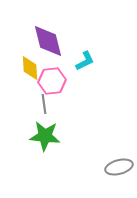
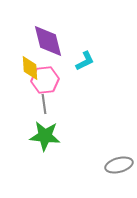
pink hexagon: moved 7 px left, 1 px up
gray ellipse: moved 2 px up
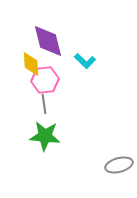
cyan L-shape: rotated 70 degrees clockwise
yellow diamond: moved 1 px right, 4 px up
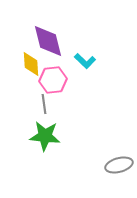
pink hexagon: moved 8 px right
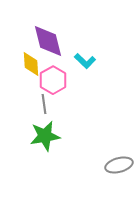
pink hexagon: rotated 24 degrees counterclockwise
green star: rotated 16 degrees counterclockwise
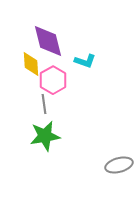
cyan L-shape: rotated 25 degrees counterclockwise
